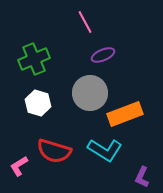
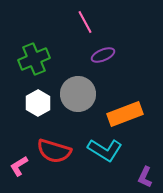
gray circle: moved 12 px left, 1 px down
white hexagon: rotated 15 degrees clockwise
purple L-shape: moved 3 px right
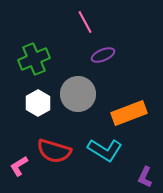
orange rectangle: moved 4 px right, 1 px up
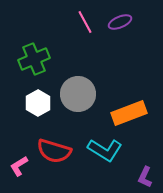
purple ellipse: moved 17 px right, 33 px up
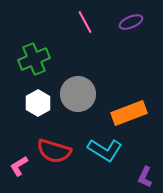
purple ellipse: moved 11 px right
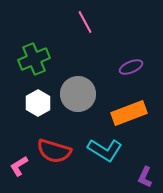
purple ellipse: moved 45 px down
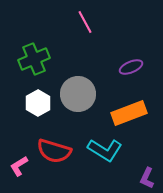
purple L-shape: moved 2 px right, 1 px down
